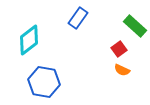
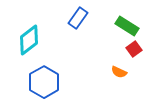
green rectangle: moved 8 px left; rotated 10 degrees counterclockwise
red square: moved 15 px right
orange semicircle: moved 3 px left, 2 px down
blue hexagon: rotated 20 degrees clockwise
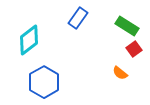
orange semicircle: moved 1 px right, 1 px down; rotated 14 degrees clockwise
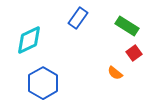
cyan diamond: rotated 12 degrees clockwise
red square: moved 4 px down
orange semicircle: moved 5 px left
blue hexagon: moved 1 px left, 1 px down
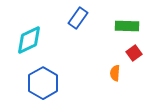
green rectangle: rotated 30 degrees counterclockwise
orange semicircle: rotated 56 degrees clockwise
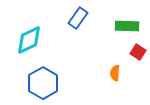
red square: moved 4 px right, 1 px up; rotated 21 degrees counterclockwise
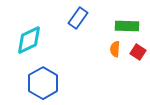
orange semicircle: moved 24 px up
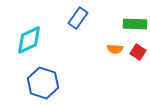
green rectangle: moved 8 px right, 2 px up
orange semicircle: rotated 91 degrees counterclockwise
blue hexagon: rotated 12 degrees counterclockwise
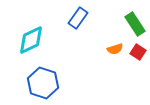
green rectangle: rotated 55 degrees clockwise
cyan diamond: moved 2 px right
orange semicircle: rotated 21 degrees counterclockwise
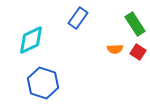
orange semicircle: rotated 14 degrees clockwise
